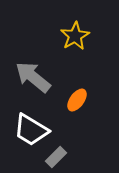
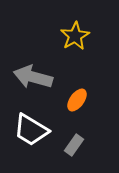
gray arrow: rotated 24 degrees counterclockwise
gray rectangle: moved 18 px right, 12 px up; rotated 10 degrees counterclockwise
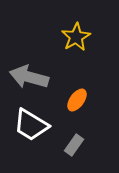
yellow star: moved 1 px right, 1 px down
gray arrow: moved 4 px left
white trapezoid: moved 5 px up
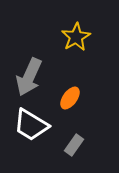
gray arrow: rotated 81 degrees counterclockwise
orange ellipse: moved 7 px left, 2 px up
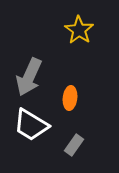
yellow star: moved 3 px right, 7 px up; rotated 8 degrees counterclockwise
orange ellipse: rotated 30 degrees counterclockwise
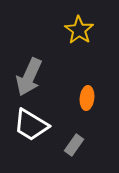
orange ellipse: moved 17 px right
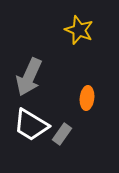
yellow star: rotated 12 degrees counterclockwise
gray rectangle: moved 12 px left, 11 px up
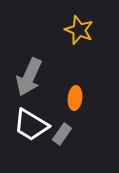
orange ellipse: moved 12 px left
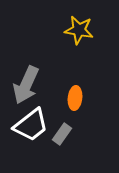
yellow star: rotated 12 degrees counterclockwise
gray arrow: moved 3 px left, 8 px down
white trapezoid: rotated 69 degrees counterclockwise
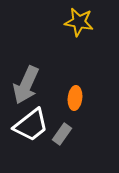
yellow star: moved 8 px up
